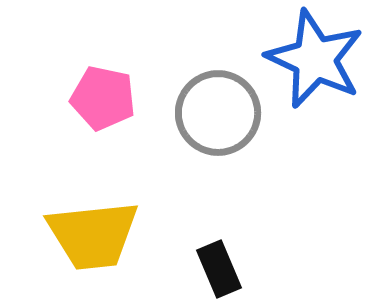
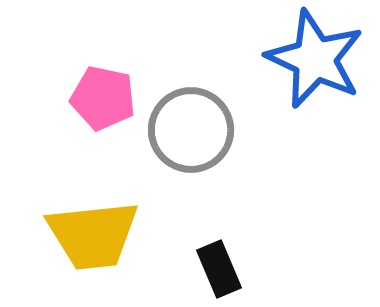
gray circle: moved 27 px left, 17 px down
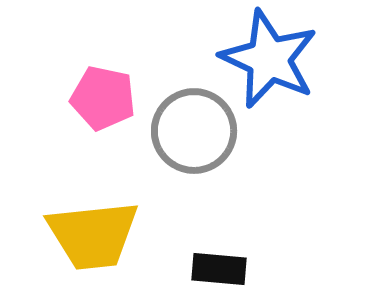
blue star: moved 46 px left
gray circle: moved 3 px right, 1 px down
black rectangle: rotated 62 degrees counterclockwise
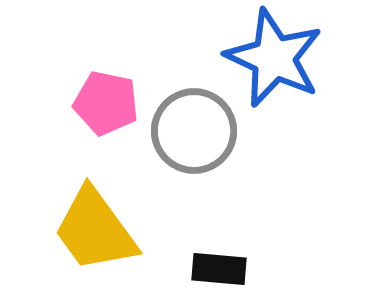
blue star: moved 5 px right, 1 px up
pink pentagon: moved 3 px right, 5 px down
yellow trapezoid: moved 2 px right, 5 px up; rotated 60 degrees clockwise
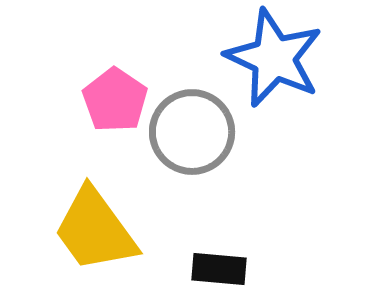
pink pentagon: moved 9 px right, 3 px up; rotated 22 degrees clockwise
gray circle: moved 2 px left, 1 px down
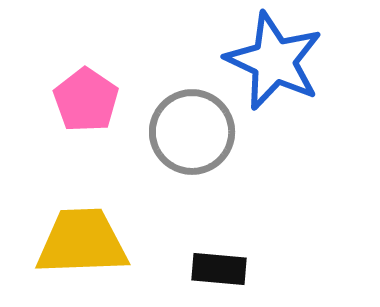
blue star: moved 3 px down
pink pentagon: moved 29 px left
yellow trapezoid: moved 13 px left, 12 px down; rotated 124 degrees clockwise
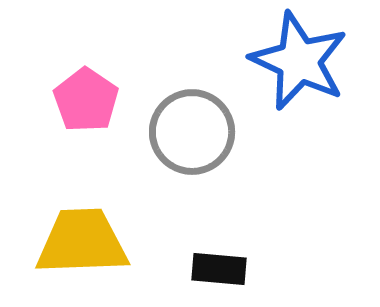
blue star: moved 25 px right
